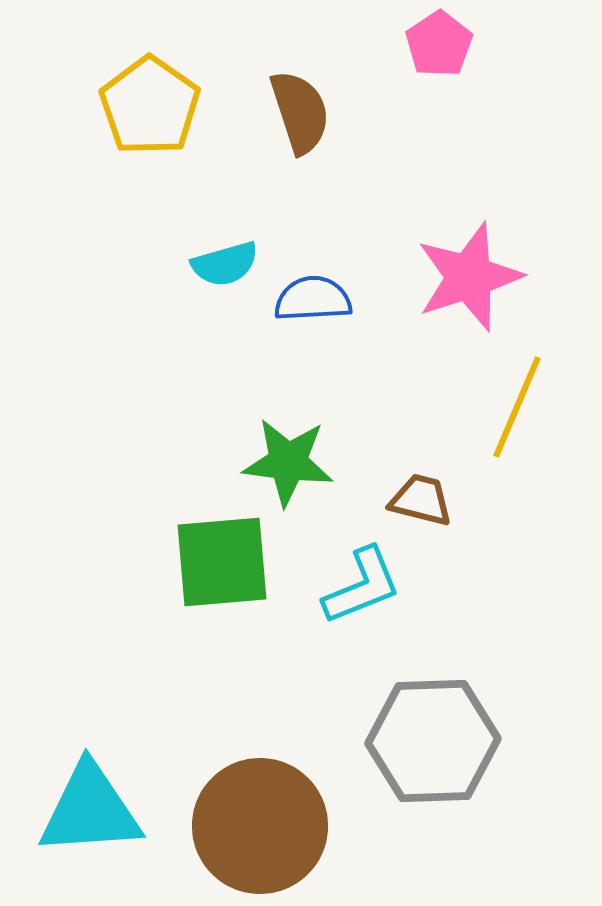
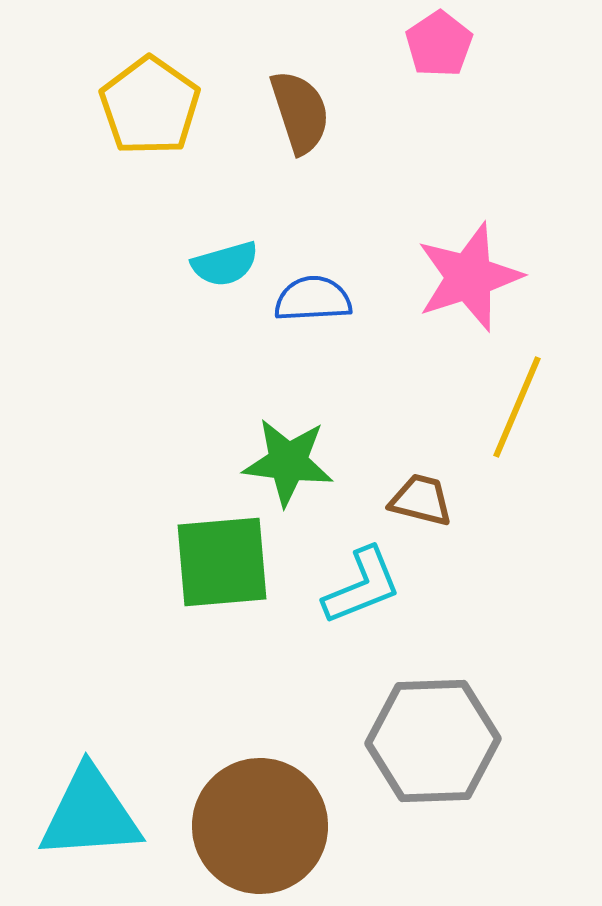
cyan triangle: moved 4 px down
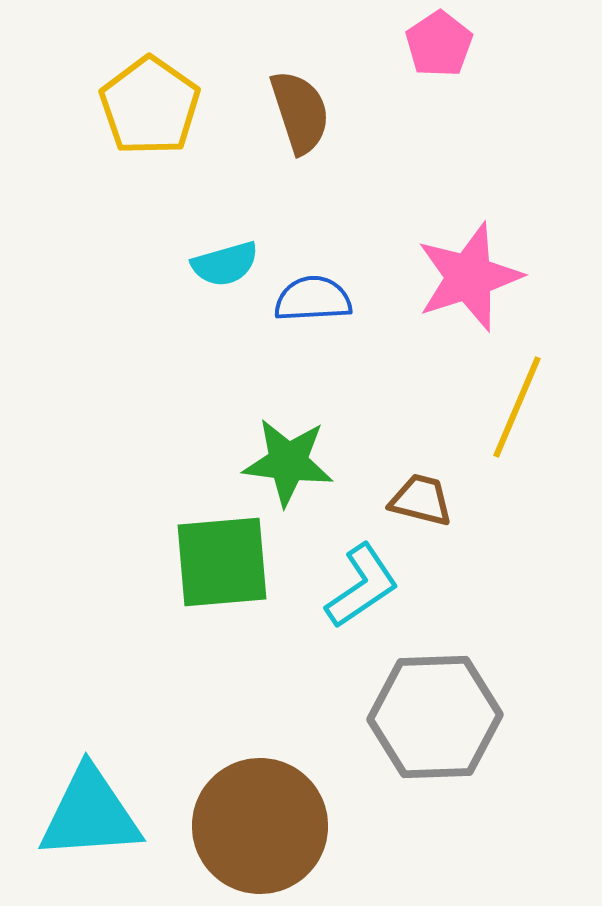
cyan L-shape: rotated 12 degrees counterclockwise
gray hexagon: moved 2 px right, 24 px up
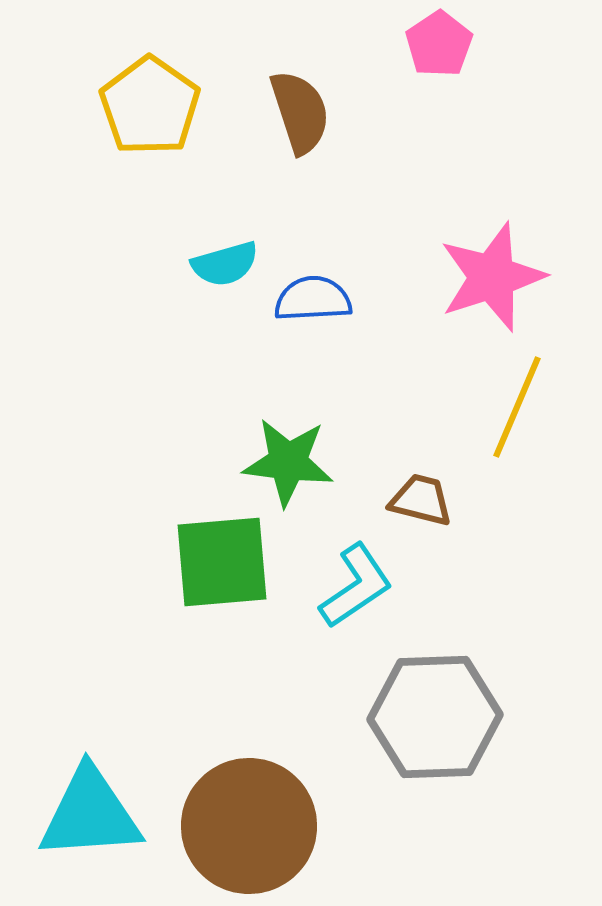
pink star: moved 23 px right
cyan L-shape: moved 6 px left
brown circle: moved 11 px left
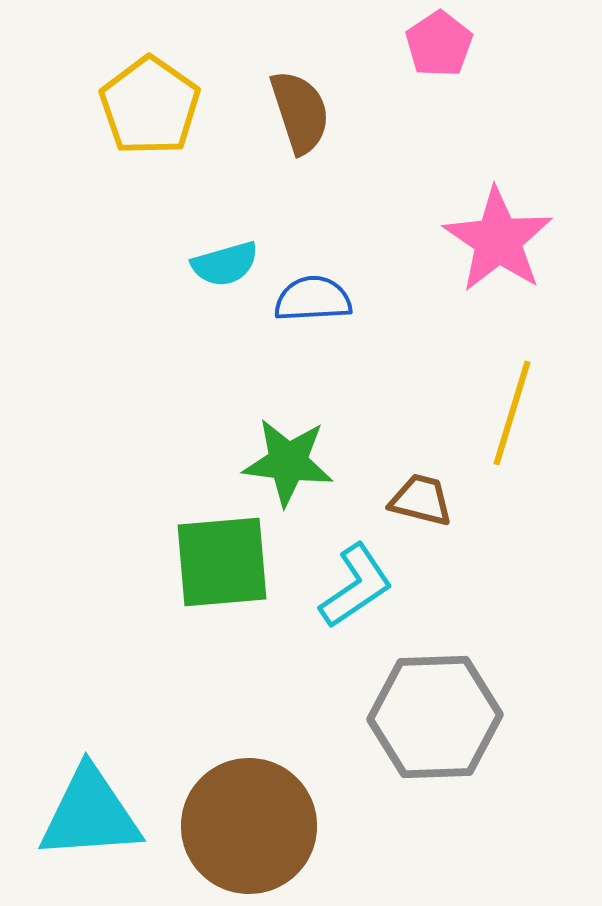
pink star: moved 6 px right, 37 px up; rotated 20 degrees counterclockwise
yellow line: moved 5 px left, 6 px down; rotated 6 degrees counterclockwise
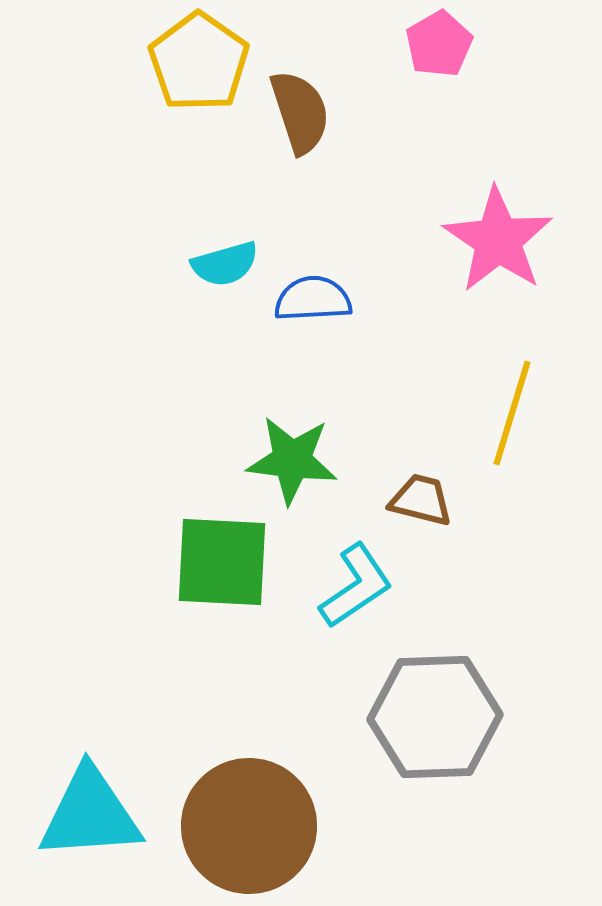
pink pentagon: rotated 4 degrees clockwise
yellow pentagon: moved 49 px right, 44 px up
green star: moved 4 px right, 2 px up
green square: rotated 8 degrees clockwise
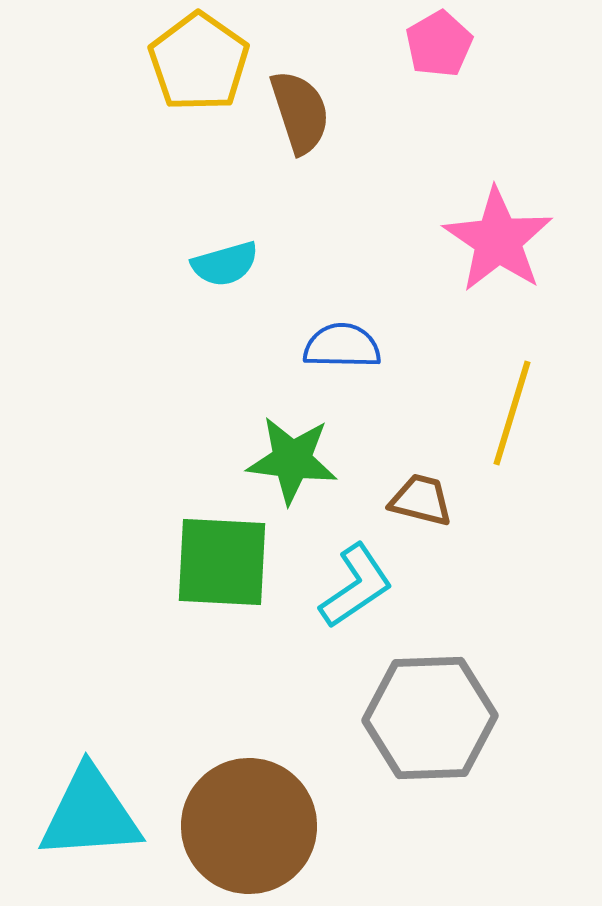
blue semicircle: moved 29 px right, 47 px down; rotated 4 degrees clockwise
gray hexagon: moved 5 px left, 1 px down
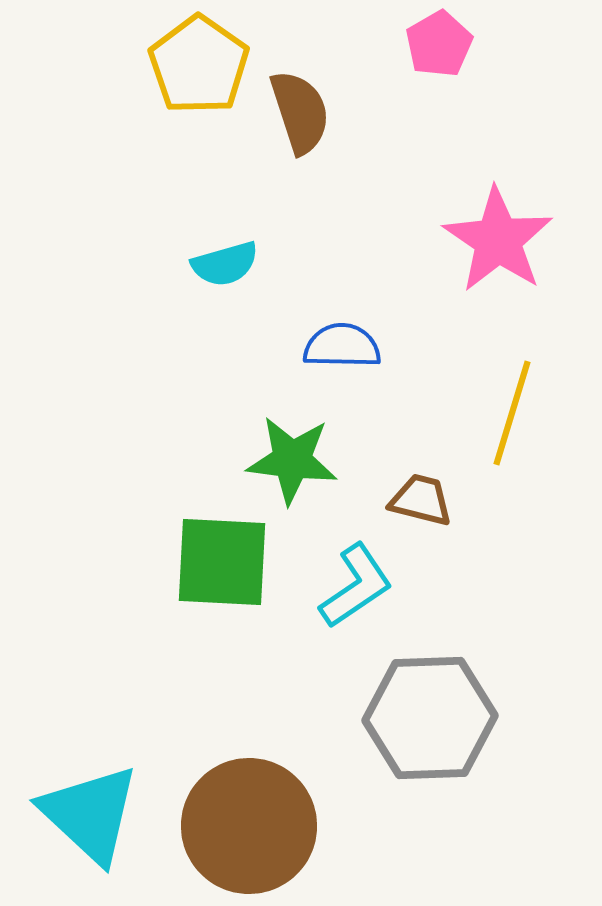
yellow pentagon: moved 3 px down
cyan triangle: rotated 47 degrees clockwise
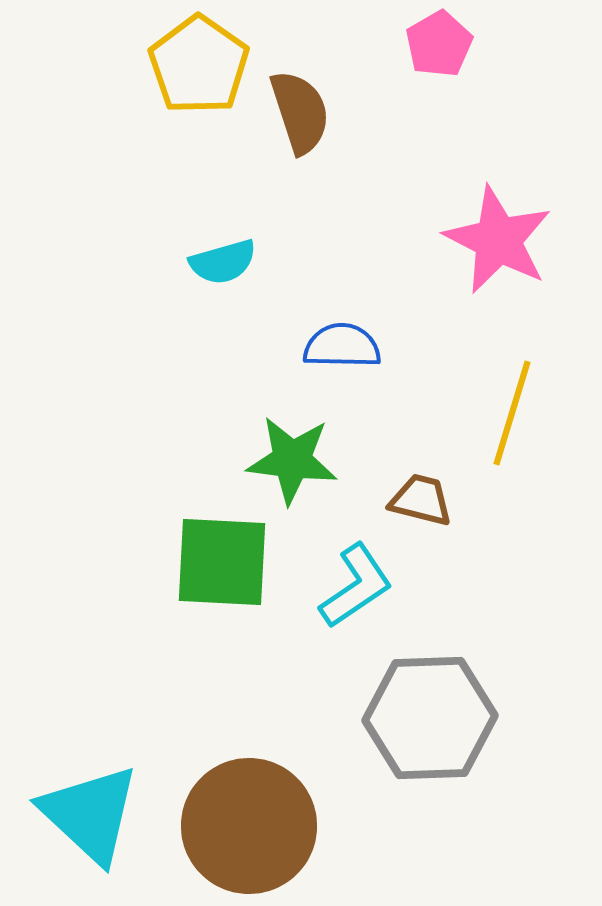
pink star: rotated 7 degrees counterclockwise
cyan semicircle: moved 2 px left, 2 px up
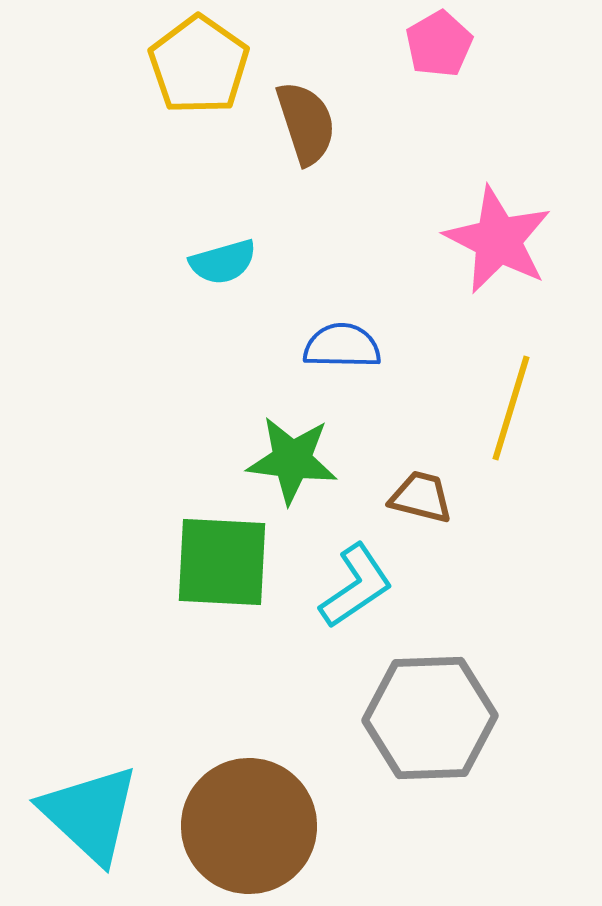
brown semicircle: moved 6 px right, 11 px down
yellow line: moved 1 px left, 5 px up
brown trapezoid: moved 3 px up
